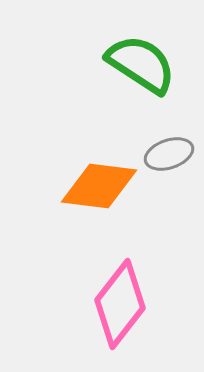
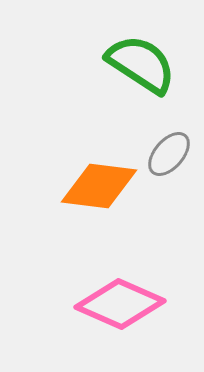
gray ellipse: rotated 30 degrees counterclockwise
pink diamond: rotated 76 degrees clockwise
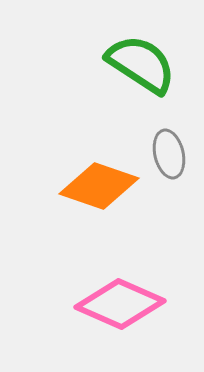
gray ellipse: rotated 54 degrees counterclockwise
orange diamond: rotated 12 degrees clockwise
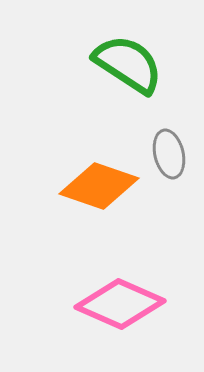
green semicircle: moved 13 px left
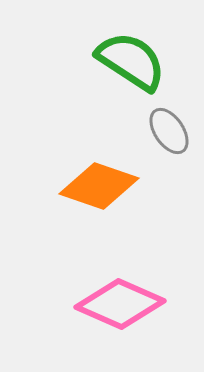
green semicircle: moved 3 px right, 3 px up
gray ellipse: moved 23 px up; rotated 21 degrees counterclockwise
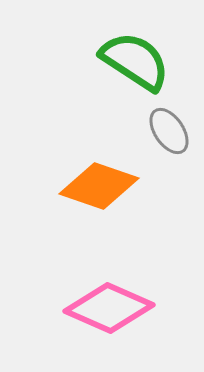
green semicircle: moved 4 px right
pink diamond: moved 11 px left, 4 px down
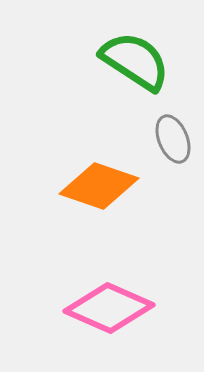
gray ellipse: moved 4 px right, 8 px down; rotated 12 degrees clockwise
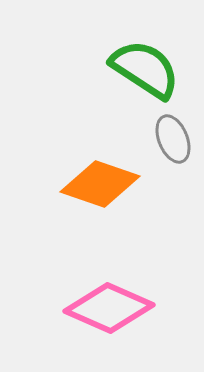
green semicircle: moved 10 px right, 8 px down
orange diamond: moved 1 px right, 2 px up
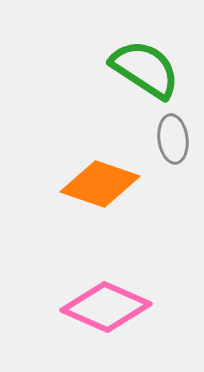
gray ellipse: rotated 15 degrees clockwise
pink diamond: moved 3 px left, 1 px up
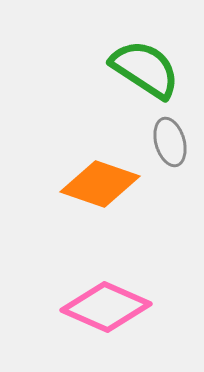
gray ellipse: moved 3 px left, 3 px down; rotated 9 degrees counterclockwise
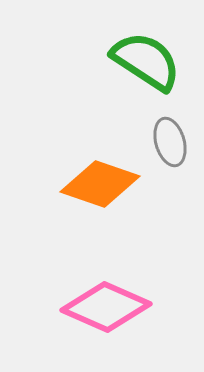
green semicircle: moved 1 px right, 8 px up
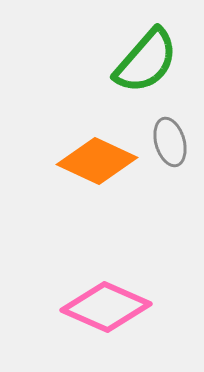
green semicircle: rotated 98 degrees clockwise
orange diamond: moved 3 px left, 23 px up; rotated 6 degrees clockwise
